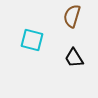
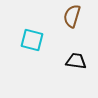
black trapezoid: moved 2 px right, 3 px down; rotated 130 degrees clockwise
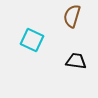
cyan square: rotated 10 degrees clockwise
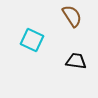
brown semicircle: rotated 130 degrees clockwise
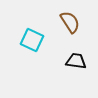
brown semicircle: moved 2 px left, 6 px down
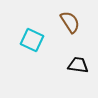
black trapezoid: moved 2 px right, 4 px down
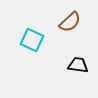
brown semicircle: rotated 80 degrees clockwise
